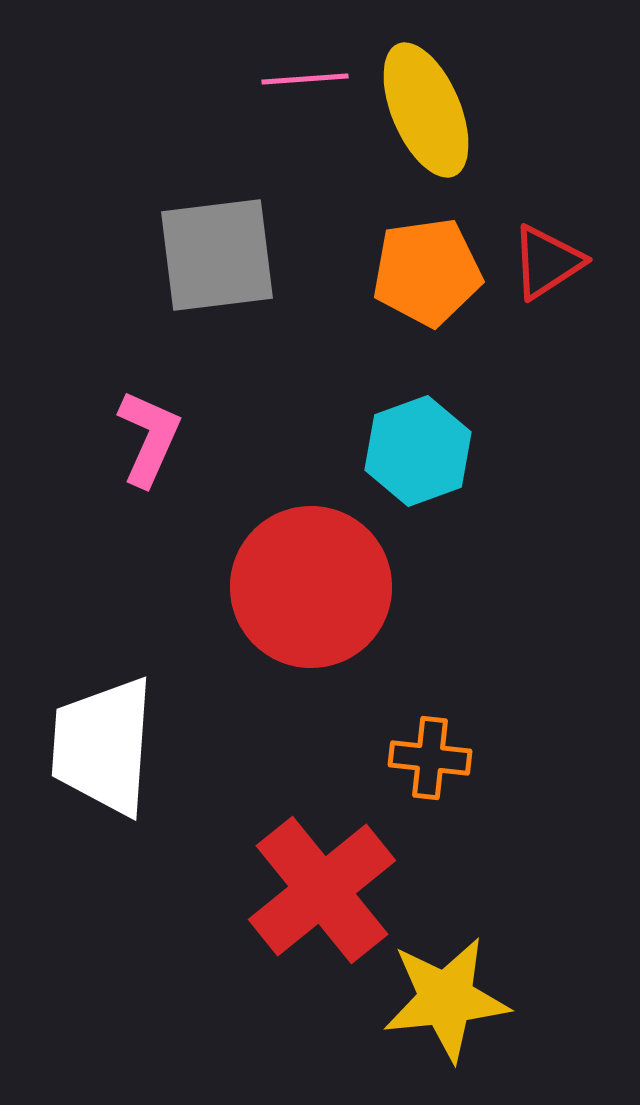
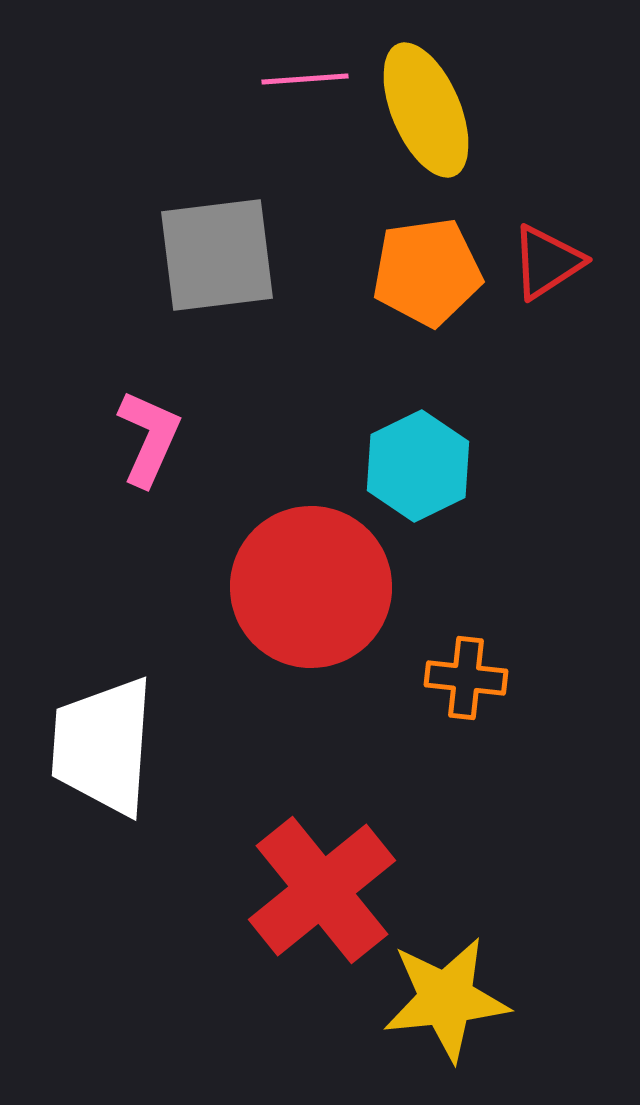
cyan hexagon: moved 15 px down; rotated 6 degrees counterclockwise
orange cross: moved 36 px right, 80 px up
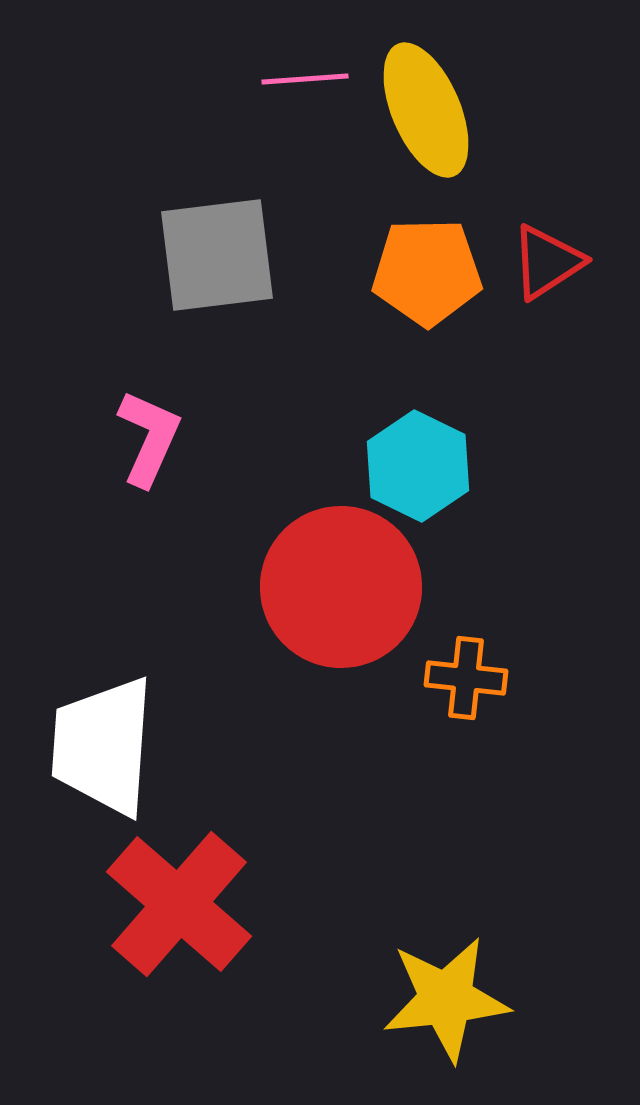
orange pentagon: rotated 7 degrees clockwise
cyan hexagon: rotated 8 degrees counterclockwise
red circle: moved 30 px right
red cross: moved 143 px left, 14 px down; rotated 10 degrees counterclockwise
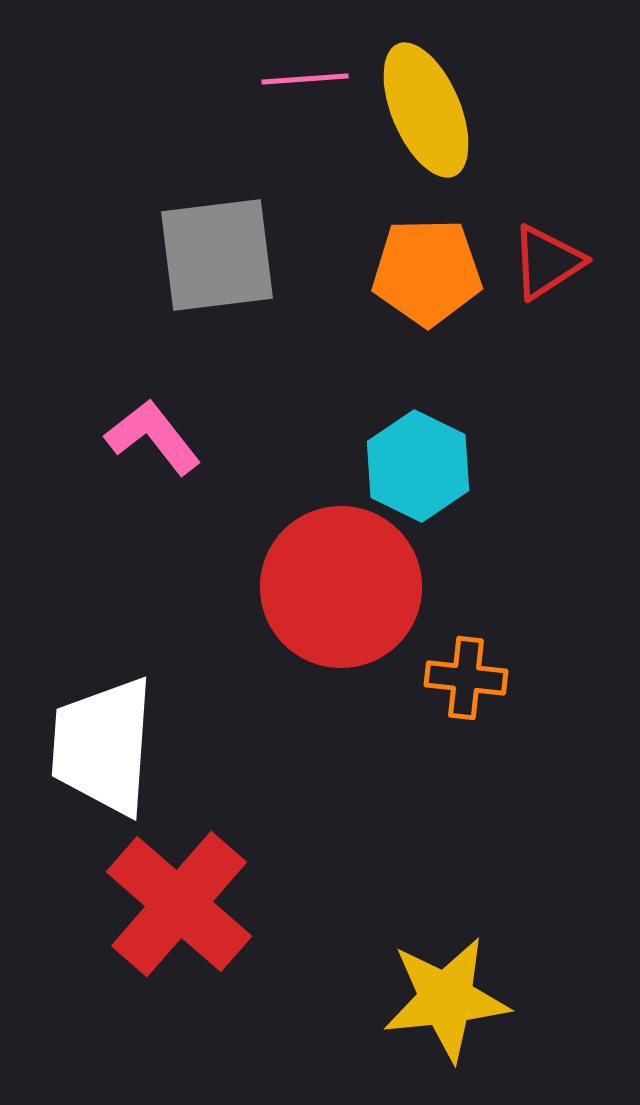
pink L-shape: moved 4 px right, 1 px up; rotated 62 degrees counterclockwise
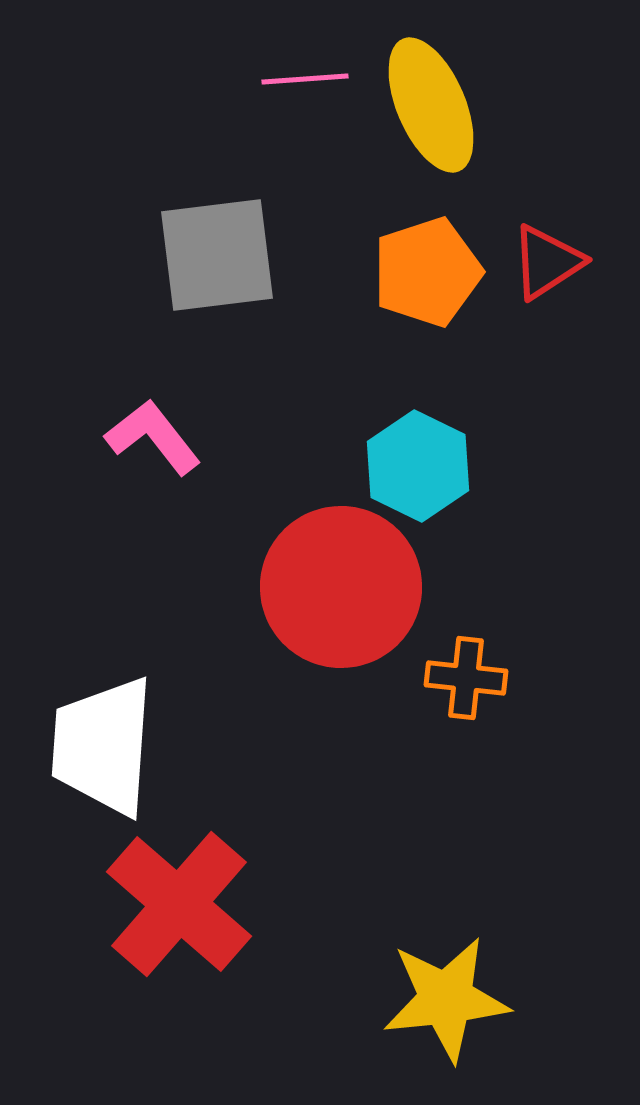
yellow ellipse: moved 5 px right, 5 px up
orange pentagon: rotated 17 degrees counterclockwise
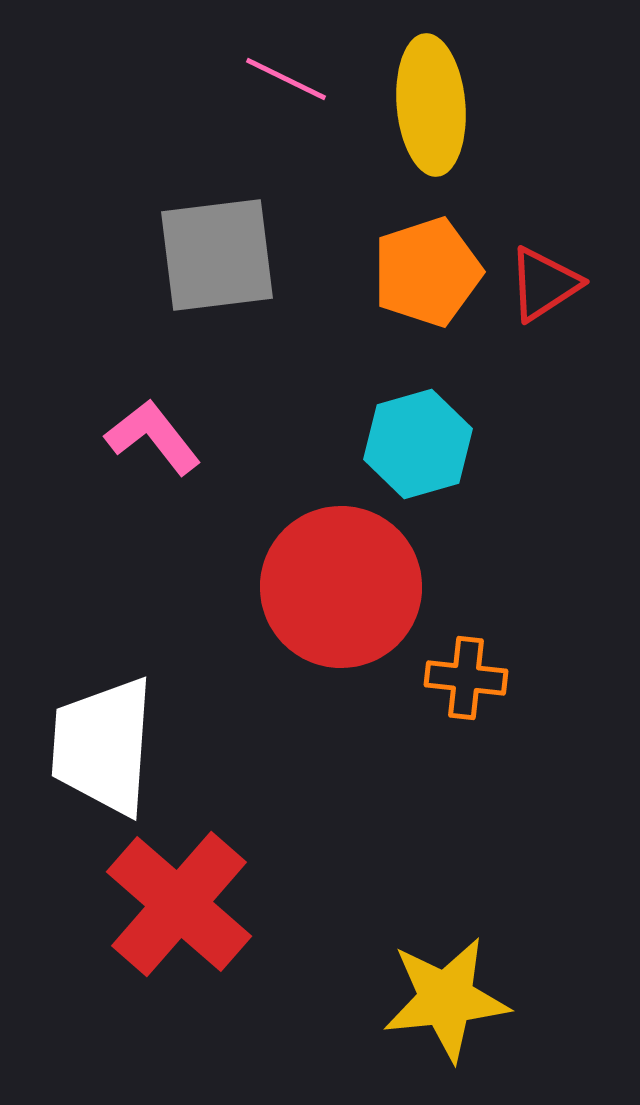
pink line: moved 19 px left; rotated 30 degrees clockwise
yellow ellipse: rotated 18 degrees clockwise
red triangle: moved 3 px left, 22 px down
cyan hexagon: moved 22 px up; rotated 18 degrees clockwise
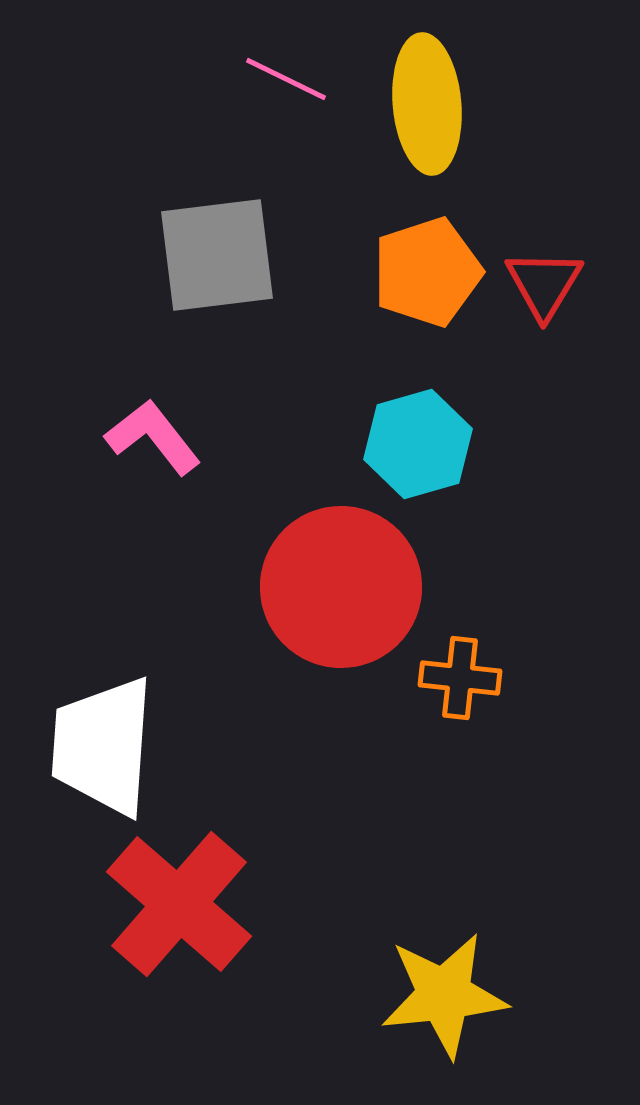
yellow ellipse: moved 4 px left, 1 px up
red triangle: rotated 26 degrees counterclockwise
orange cross: moved 6 px left
yellow star: moved 2 px left, 4 px up
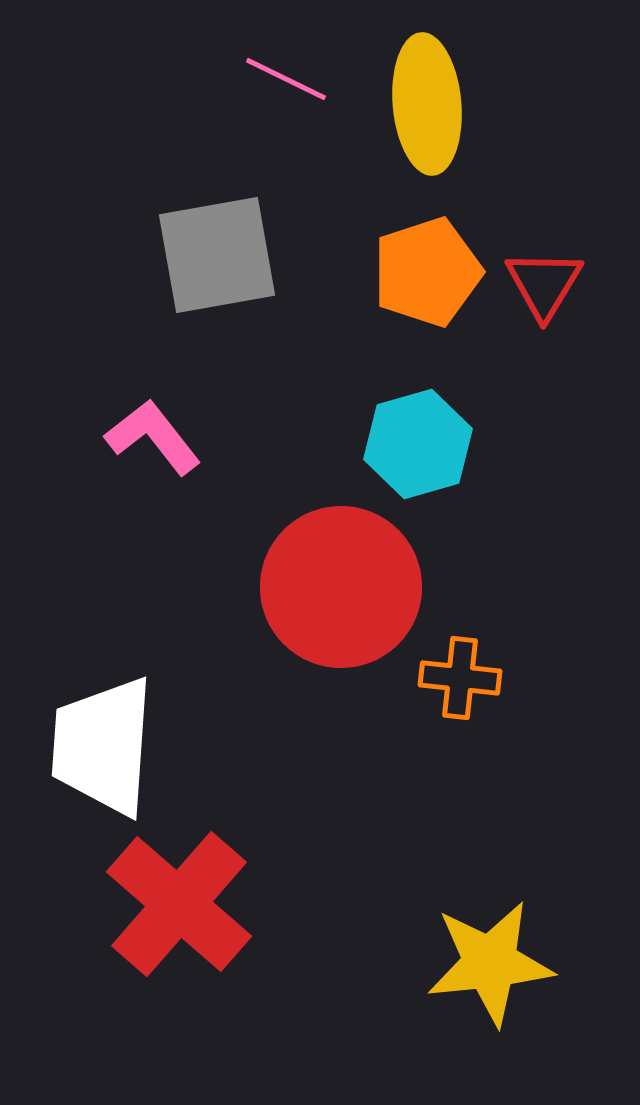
gray square: rotated 3 degrees counterclockwise
yellow star: moved 46 px right, 32 px up
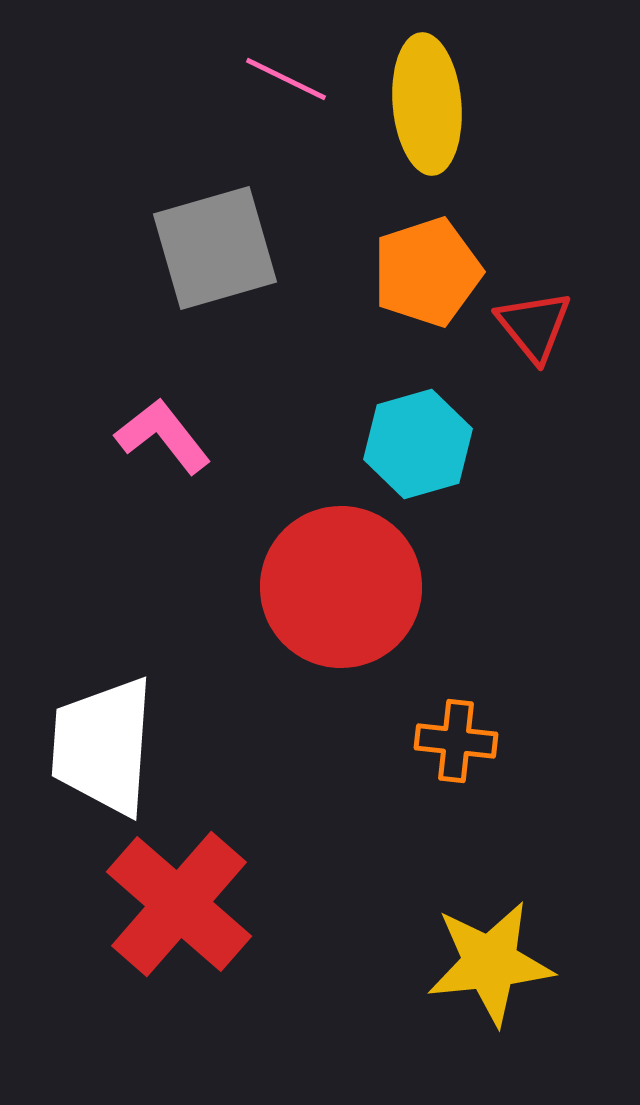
gray square: moved 2 px left, 7 px up; rotated 6 degrees counterclockwise
red triangle: moved 10 px left, 42 px down; rotated 10 degrees counterclockwise
pink L-shape: moved 10 px right, 1 px up
orange cross: moved 4 px left, 63 px down
